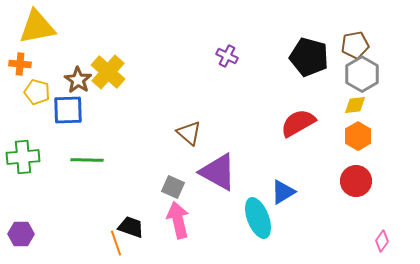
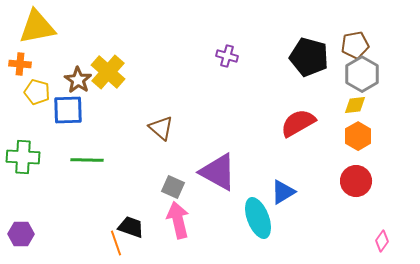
purple cross: rotated 10 degrees counterclockwise
brown triangle: moved 28 px left, 5 px up
green cross: rotated 8 degrees clockwise
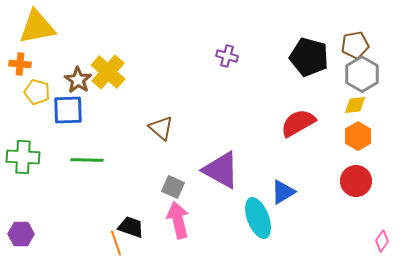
purple triangle: moved 3 px right, 2 px up
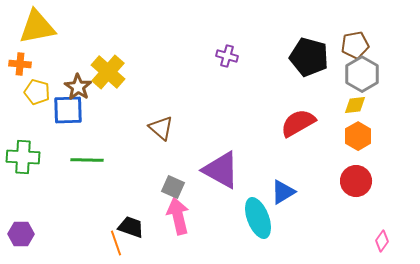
brown star: moved 7 px down
pink arrow: moved 4 px up
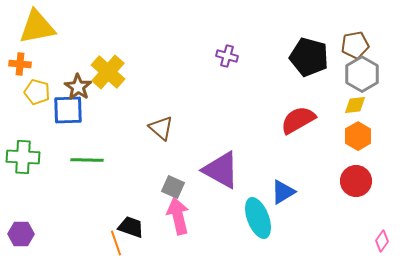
red semicircle: moved 3 px up
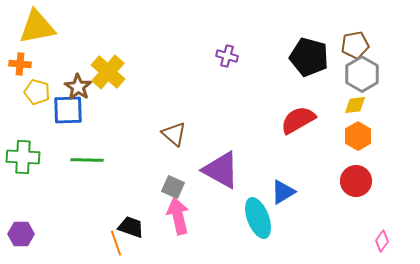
brown triangle: moved 13 px right, 6 px down
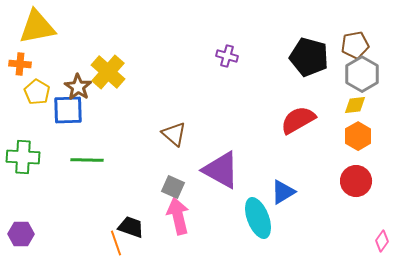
yellow pentagon: rotated 15 degrees clockwise
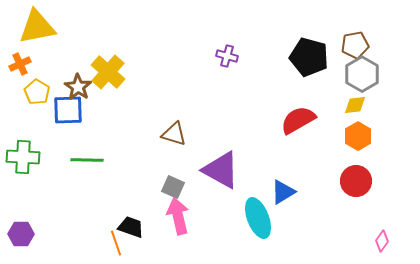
orange cross: rotated 30 degrees counterclockwise
brown triangle: rotated 24 degrees counterclockwise
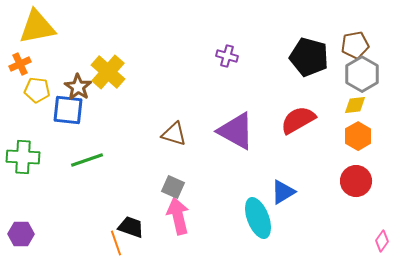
yellow pentagon: moved 2 px up; rotated 25 degrees counterclockwise
blue square: rotated 8 degrees clockwise
green line: rotated 20 degrees counterclockwise
purple triangle: moved 15 px right, 39 px up
